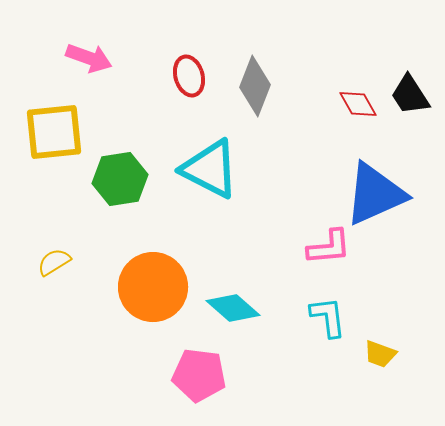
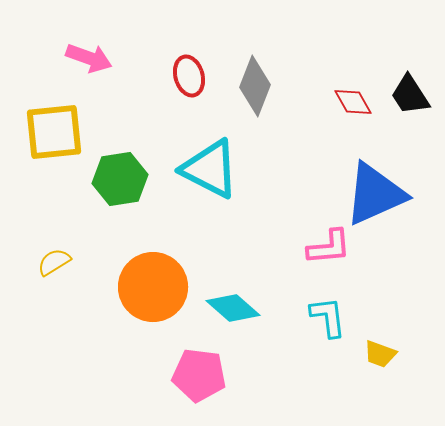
red diamond: moved 5 px left, 2 px up
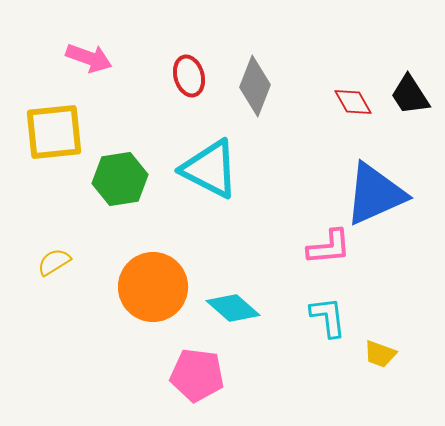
pink pentagon: moved 2 px left
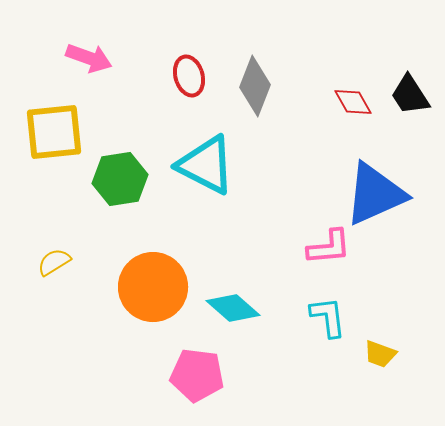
cyan triangle: moved 4 px left, 4 px up
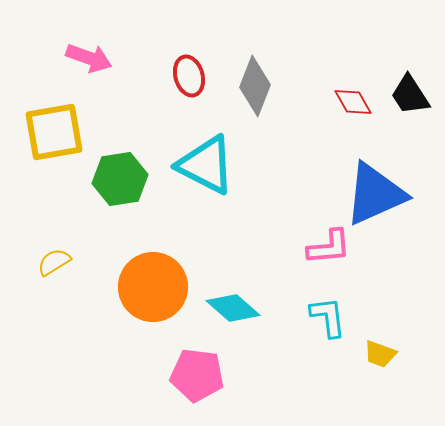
yellow square: rotated 4 degrees counterclockwise
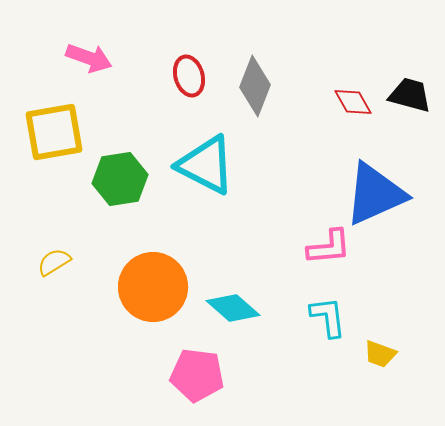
black trapezoid: rotated 138 degrees clockwise
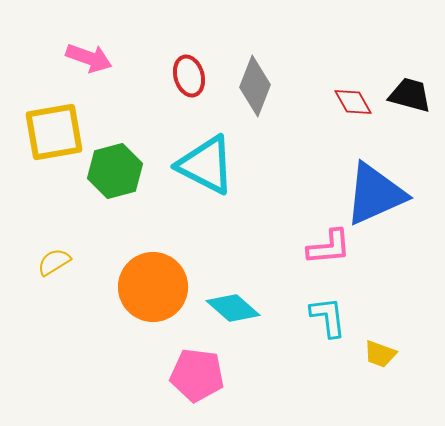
green hexagon: moved 5 px left, 8 px up; rotated 6 degrees counterclockwise
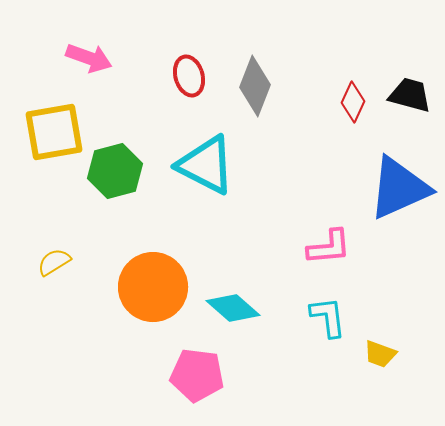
red diamond: rotated 54 degrees clockwise
blue triangle: moved 24 px right, 6 px up
